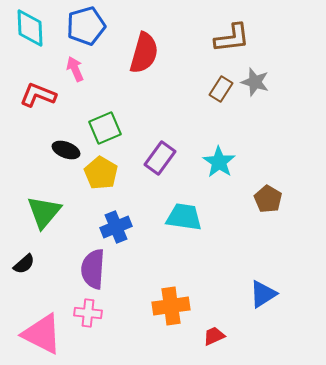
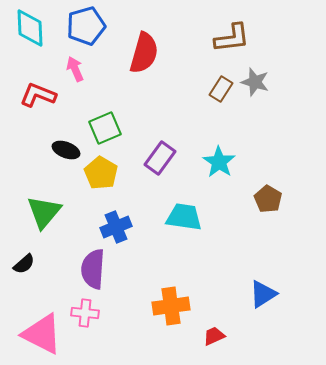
pink cross: moved 3 px left
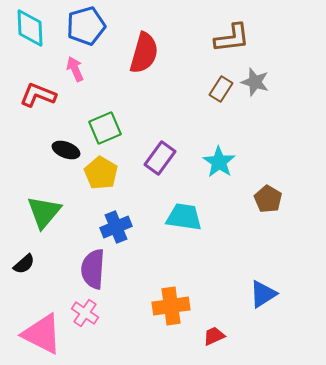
pink cross: rotated 28 degrees clockwise
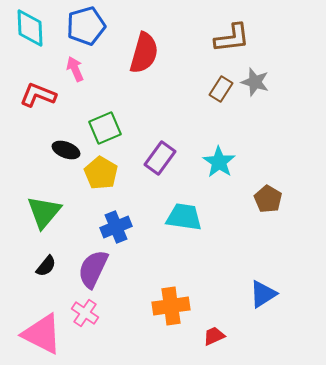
black semicircle: moved 22 px right, 2 px down; rotated 10 degrees counterclockwise
purple semicircle: rotated 21 degrees clockwise
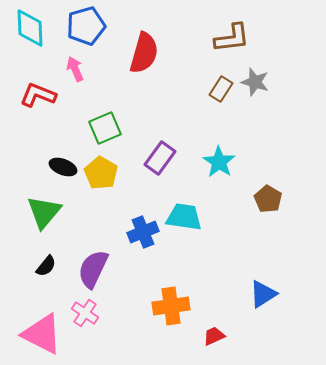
black ellipse: moved 3 px left, 17 px down
blue cross: moved 27 px right, 5 px down
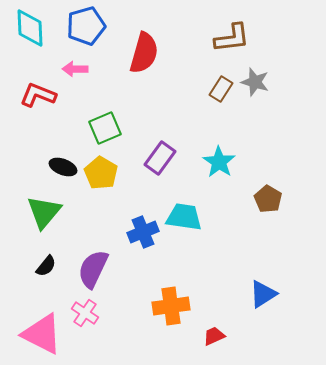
pink arrow: rotated 65 degrees counterclockwise
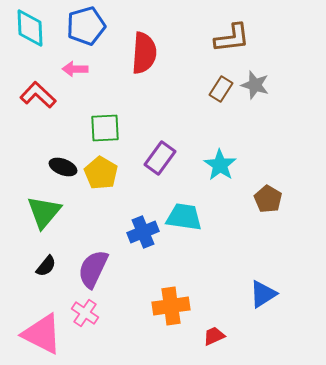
red semicircle: rotated 12 degrees counterclockwise
gray star: moved 3 px down
red L-shape: rotated 21 degrees clockwise
green square: rotated 20 degrees clockwise
cyan star: moved 1 px right, 3 px down
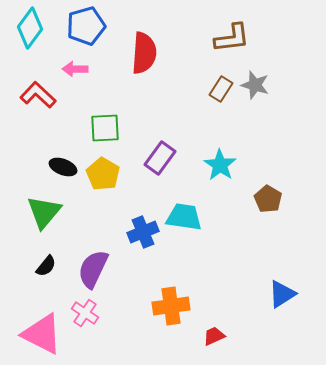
cyan diamond: rotated 39 degrees clockwise
yellow pentagon: moved 2 px right, 1 px down
blue triangle: moved 19 px right
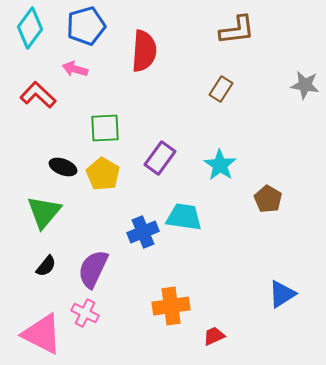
brown L-shape: moved 5 px right, 8 px up
red semicircle: moved 2 px up
pink arrow: rotated 15 degrees clockwise
gray star: moved 50 px right; rotated 8 degrees counterclockwise
pink cross: rotated 8 degrees counterclockwise
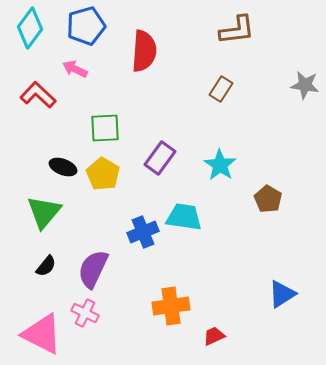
pink arrow: rotated 10 degrees clockwise
